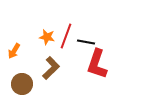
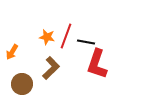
orange arrow: moved 2 px left, 1 px down
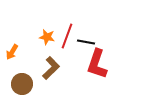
red line: moved 1 px right
